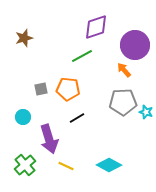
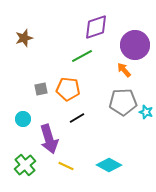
cyan circle: moved 2 px down
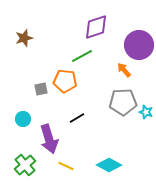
purple circle: moved 4 px right
orange pentagon: moved 3 px left, 8 px up
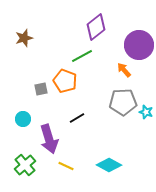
purple diamond: rotated 20 degrees counterclockwise
orange pentagon: rotated 15 degrees clockwise
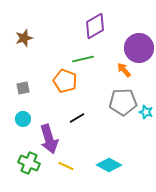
purple diamond: moved 1 px left, 1 px up; rotated 8 degrees clockwise
purple circle: moved 3 px down
green line: moved 1 px right, 3 px down; rotated 15 degrees clockwise
gray square: moved 18 px left, 1 px up
green cross: moved 4 px right, 2 px up; rotated 25 degrees counterclockwise
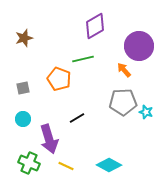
purple circle: moved 2 px up
orange pentagon: moved 6 px left, 2 px up
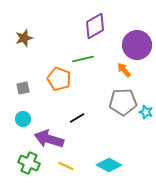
purple circle: moved 2 px left, 1 px up
purple arrow: rotated 124 degrees clockwise
